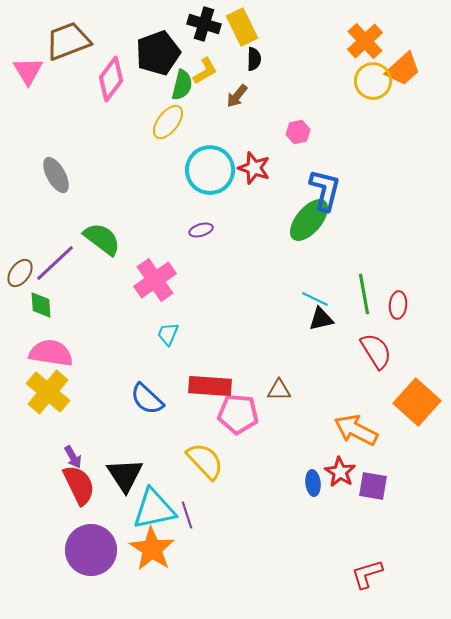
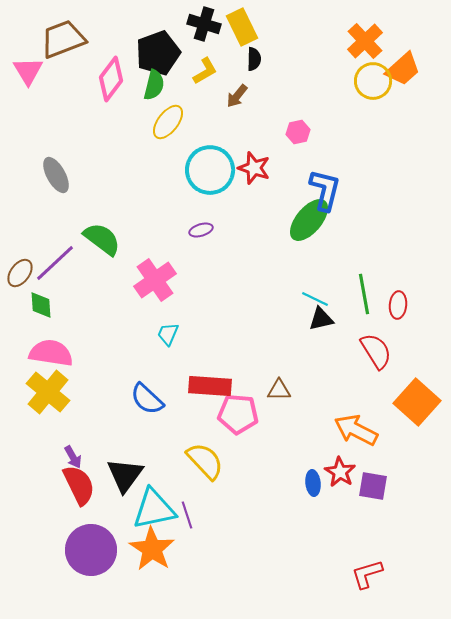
brown trapezoid at (68, 41): moved 5 px left, 2 px up
green semicircle at (182, 85): moved 28 px left
black triangle at (125, 475): rotated 9 degrees clockwise
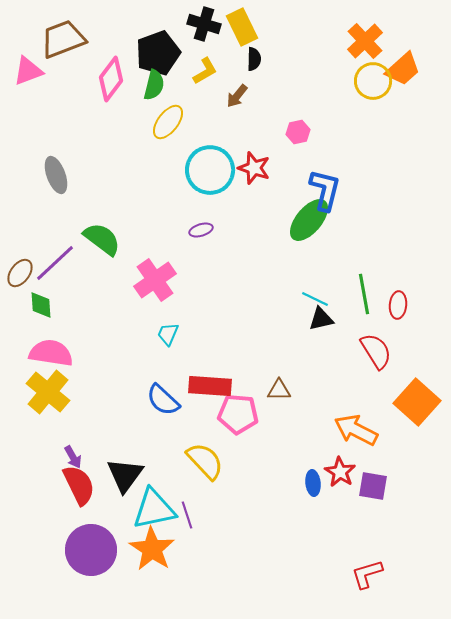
pink triangle at (28, 71): rotated 40 degrees clockwise
gray ellipse at (56, 175): rotated 9 degrees clockwise
blue semicircle at (147, 399): moved 16 px right, 1 px down
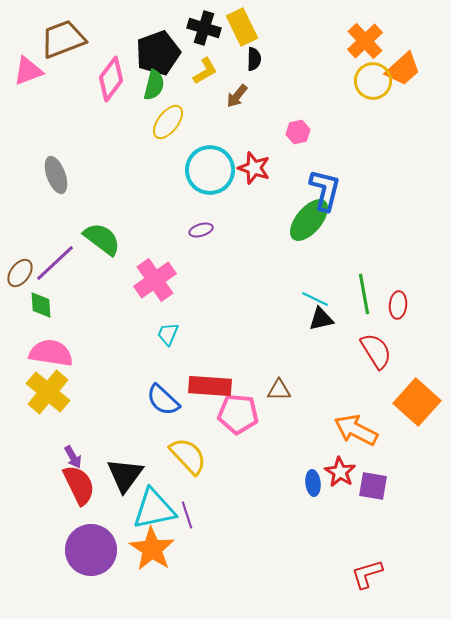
black cross at (204, 24): moved 4 px down
yellow semicircle at (205, 461): moved 17 px left, 5 px up
